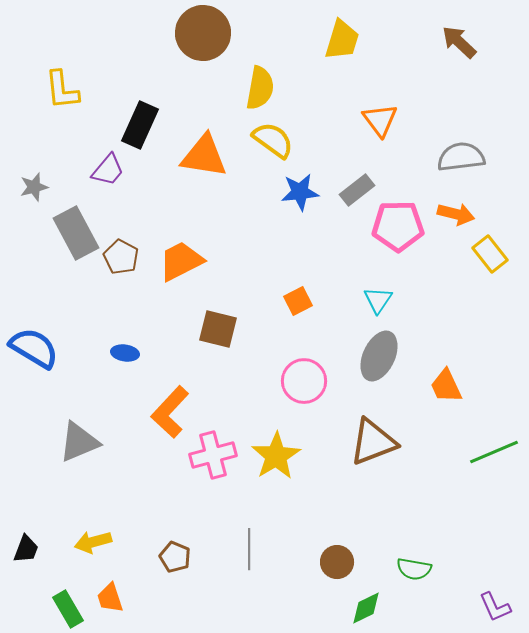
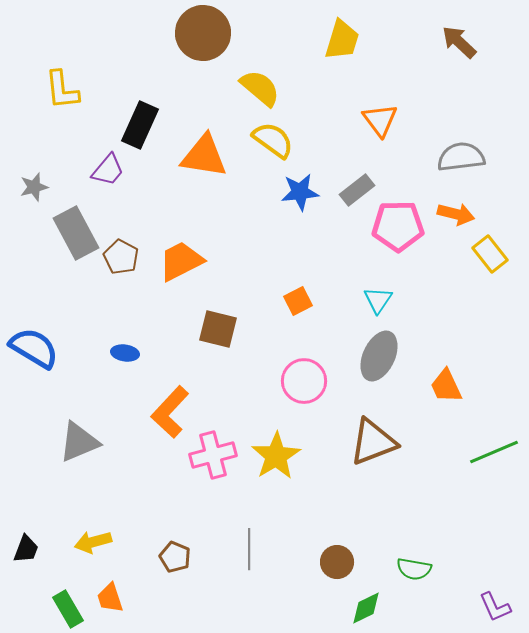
yellow semicircle at (260, 88): rotated 60 degrees counterclockwise
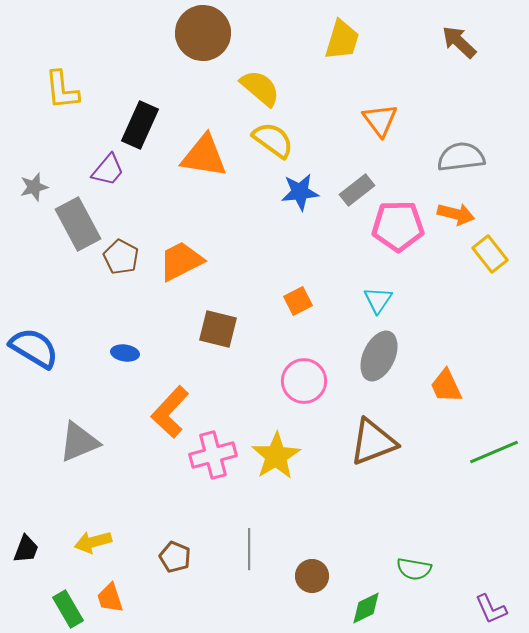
gray rectangle at (76, 233): moved 2 px right, 9 px up
brown circle at (337, 562): moved 25 px left, 14 px down
purple L-shape at (495, 607): moved 4 px left, 2 px down
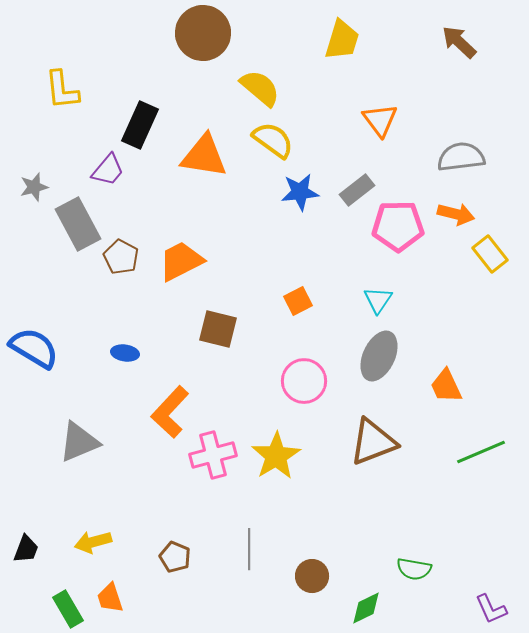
green line at (494, 452): moved 13 px left
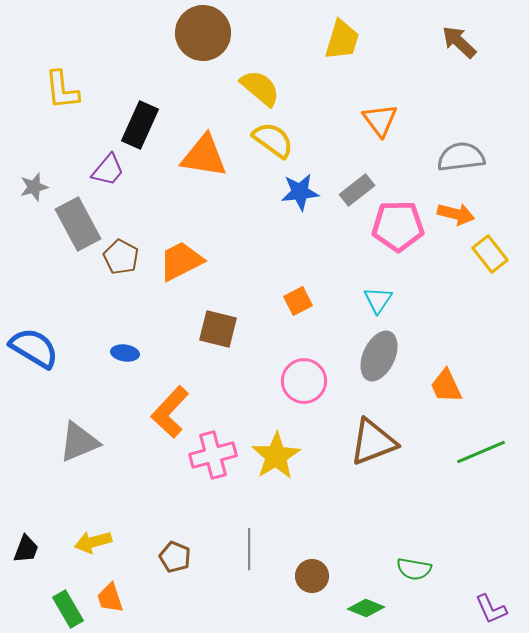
green diamond at (366, 608): rotated 48 degrees clockwise
